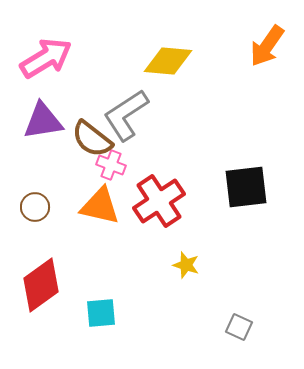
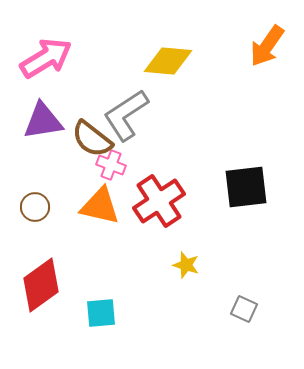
gray square: moved 5 px right, 18 px up
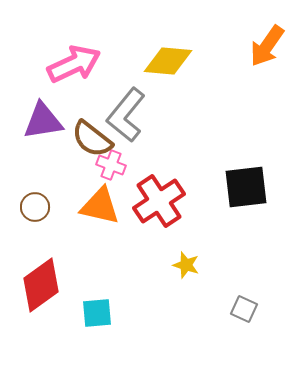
pink arrow: moved 28 px right, 6 px down; rotated 6 degrees clockwise
gray L-shape: rotated 18 degrees counterclockwise
cyan square: moved 4 px left
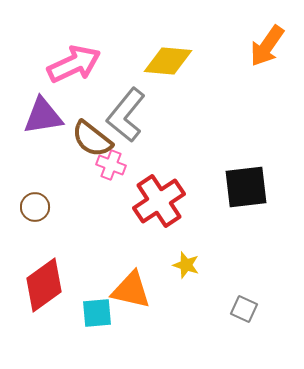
purple triangle: moved 5 px up
orange triangle: moved 31 px right, 84 px down
red diamond: moved 3 px right
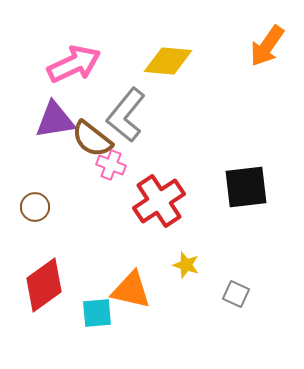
purple triangle: moved 12 px right, 4 px down
gray square: moved 8 px left, 15 px up
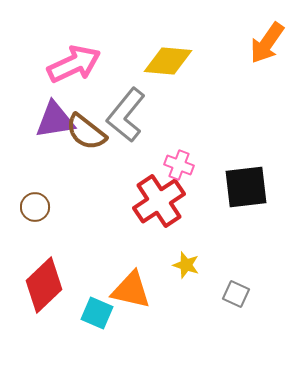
orange arrow: moved 3 px up
brown semicircle: moved 6 px left, 7 px up
pink cross: moved 68 px right
red diamond: rotated 8 degrees counterclockwise
cyan square: rotated 28 degrees clockwise
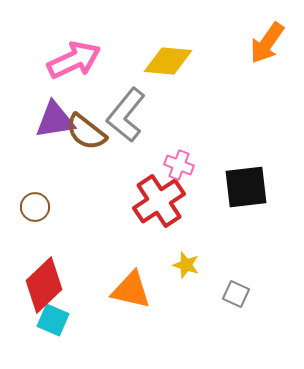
pink arrow: moved 4 px up
cyan square: moved 44 px left, 7 px down
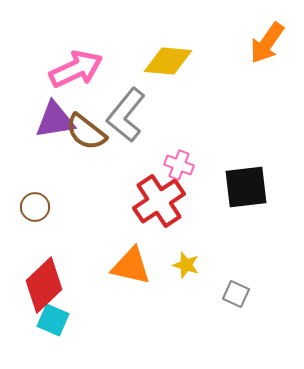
pink arrow: moved 2 px right, 9 px down
orange triangle: moved 24 px up
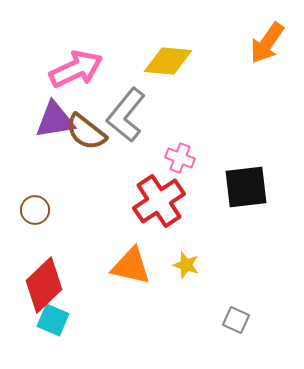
pink cross: moved 1 px right, 7 px up
brown circle: moved 3 px down
gray square: moved 26 px down
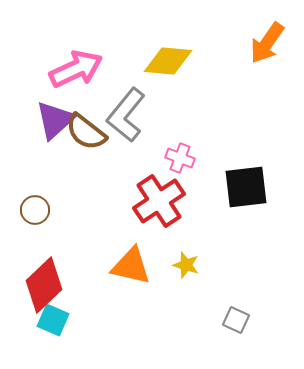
purple triangle: rotated 33 degrees counterclockwise
